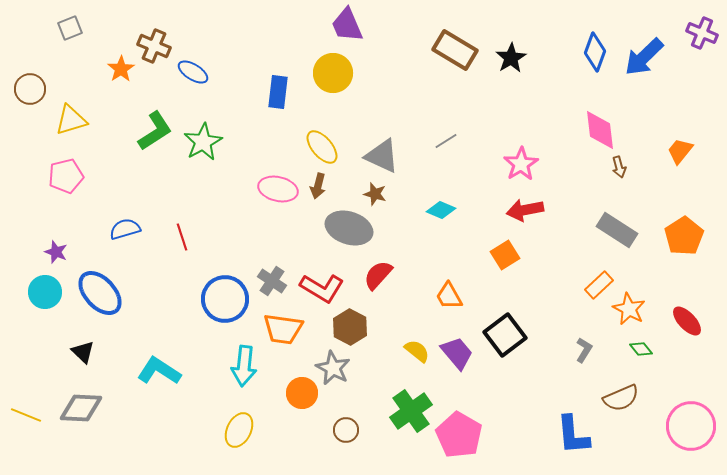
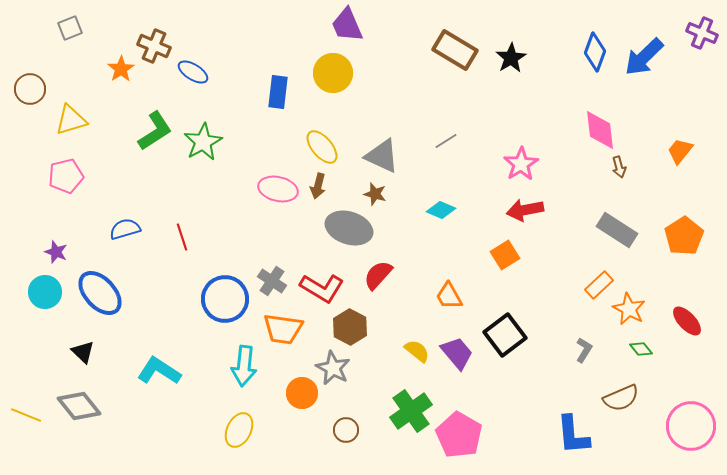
gray diamond at (81, 408): moved 2 px left, 2 px up; rotated 48 degrees clockwise
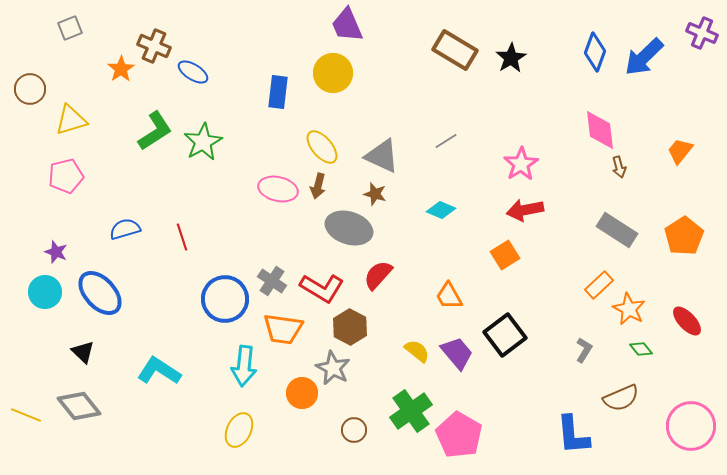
brown circle at (346, 430): moved 8 px right
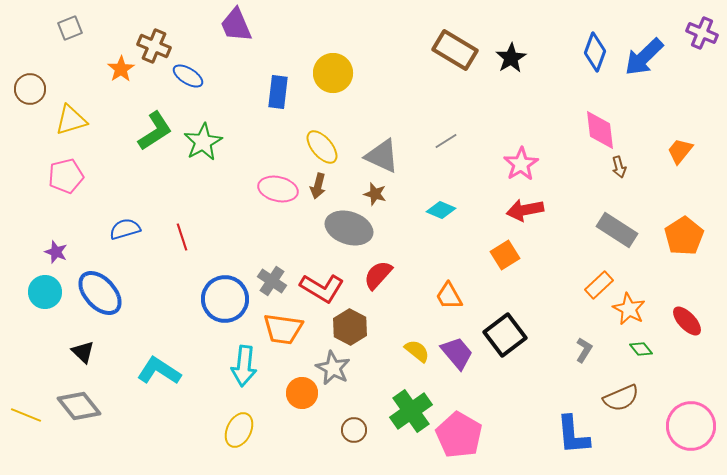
purple trapezoid at (347, 25): moved 111 px left
blue ellipse at (193, 72): moved 5 px left, 4 px down
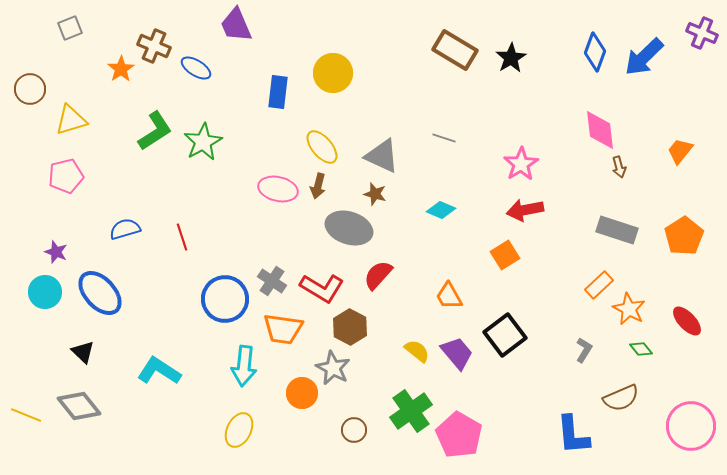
blue ellipse at (188, 76): moved 8 px right, 8 px up
gray line at (446, 141): moved 2 px left, 3 px up; rotated 50 degrees clockwise
gray rectangle at (617, 230): rotated 15 degrees counterclockwise
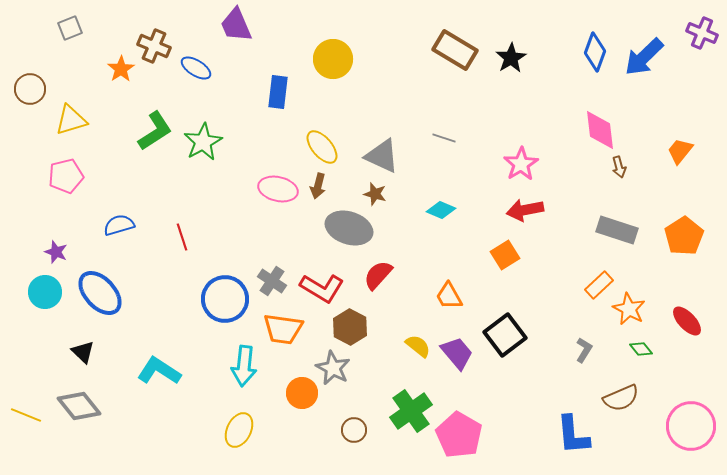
yellow circle at (333, 73): moved 14 px up
blue semicircle at (125, 229): moved 6 px left, 4 px up
yellow semicircle at (417, 351): moved 1 px right, 5 px up
